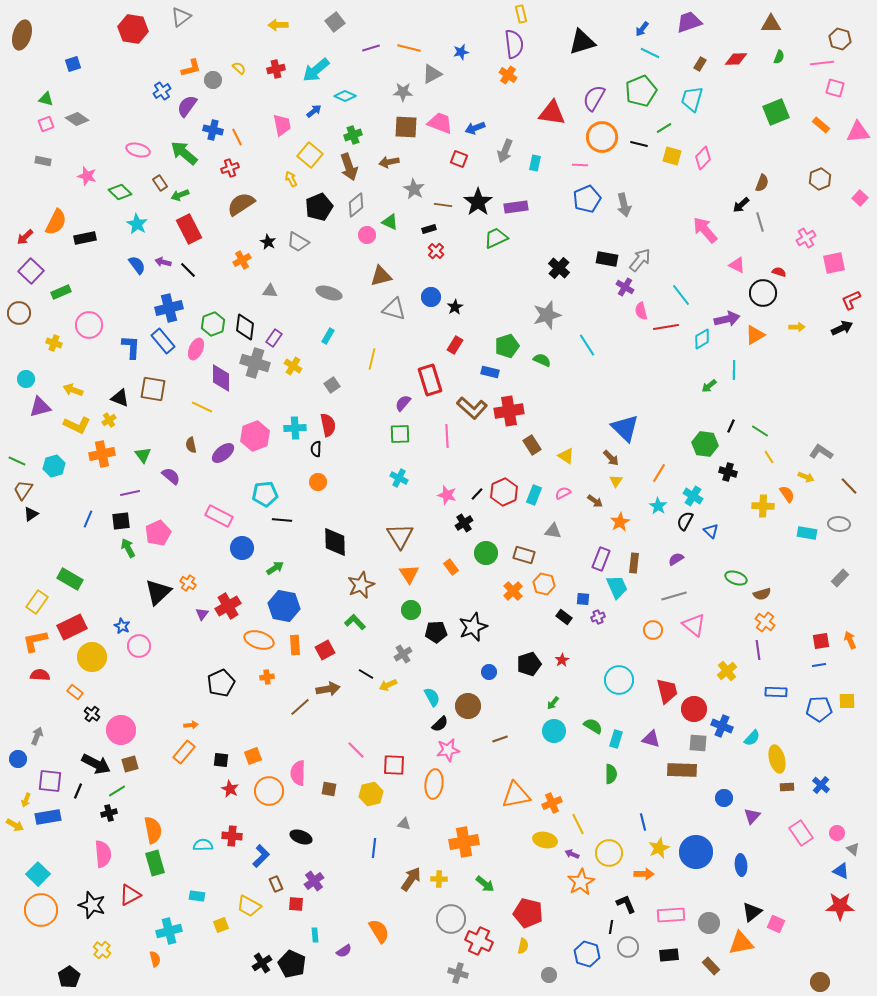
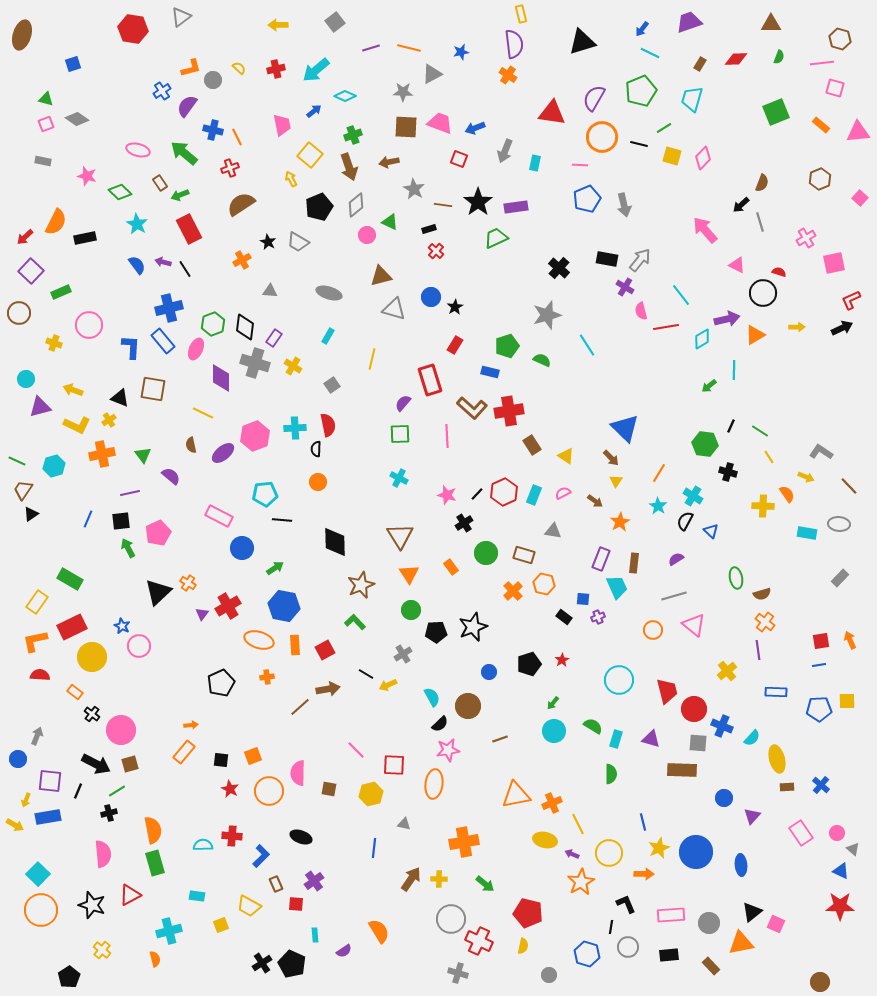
black line at (188, 270): moved 3 px left, 1 px up; rotated 12 degrees clockwise
yellow line at (202, 407): moved 1 px right, 6 px down
green ellipse at (736, 578): rotated 60 degrees clockwise
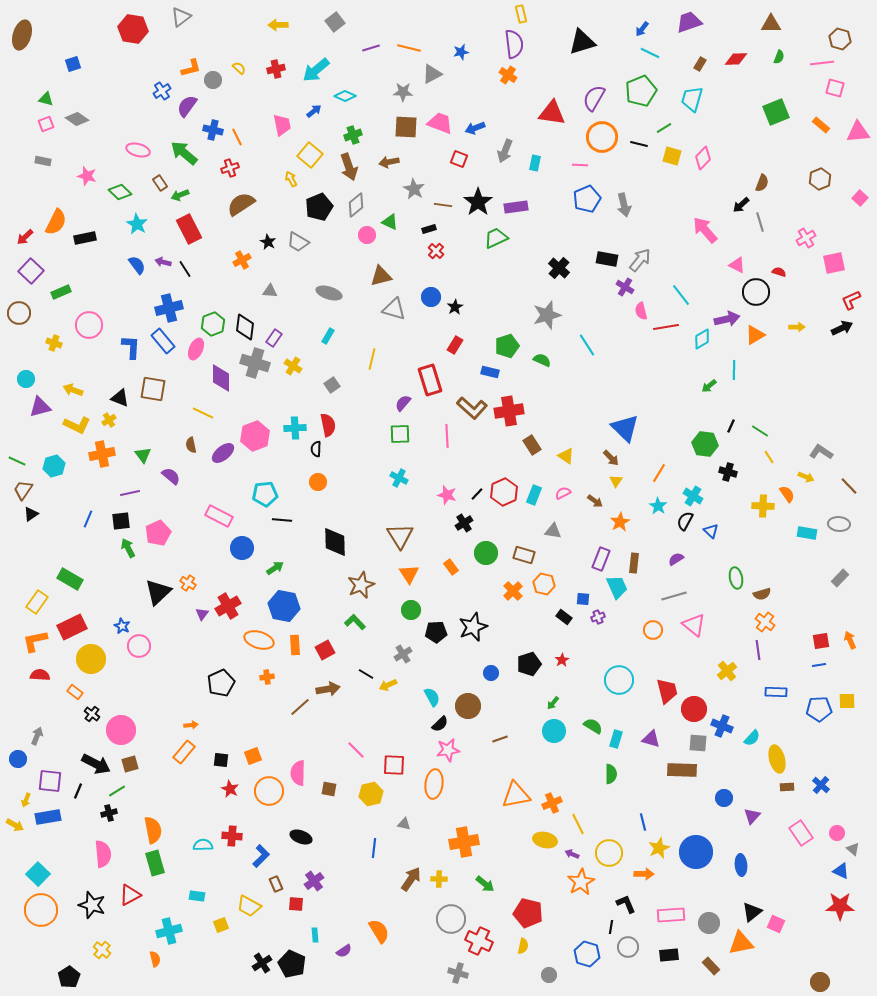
black circle at (763, 293): moved 7 px left, 1 px up
yellow circle at (92, 657): moved 1 px left, 2 px down
blue circle at (489, 672): moved 2 px right, 1 px down
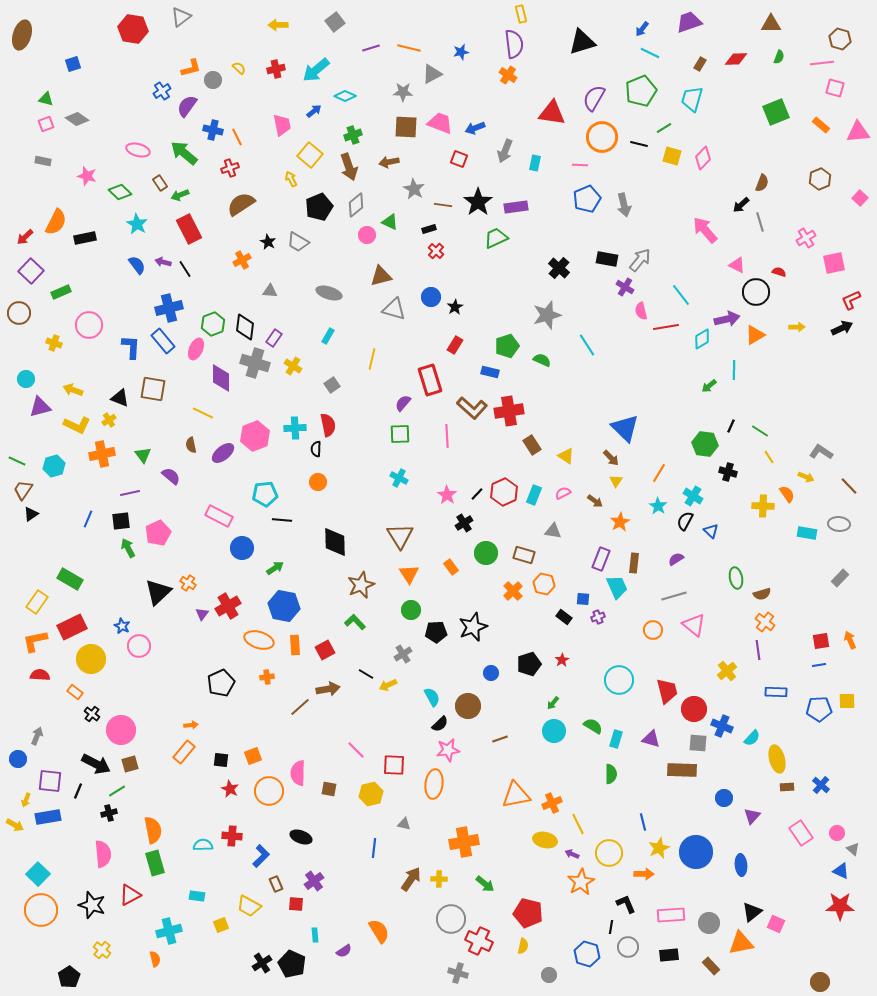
pink star at (447, 495): rotated 18 degrees clockwise
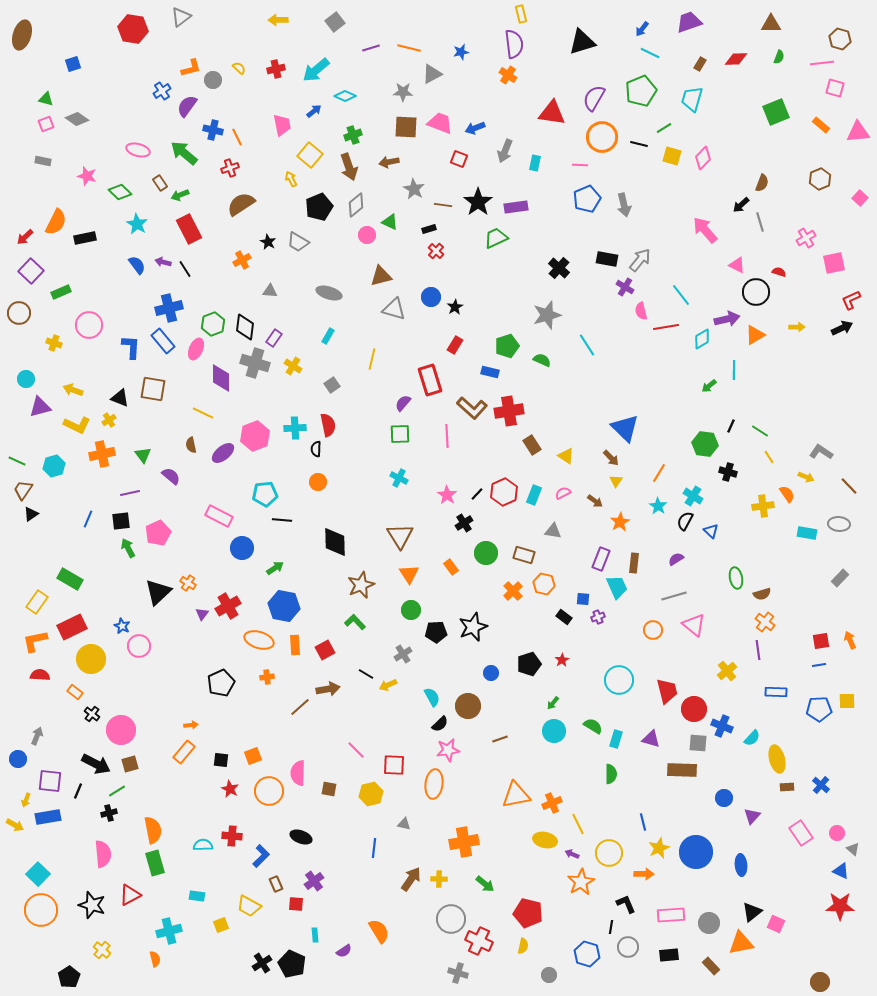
yellow arrow at (278, 25): moved 5 px up
yellow cross at (763, 506): rotated 10 degrees counterclockwise
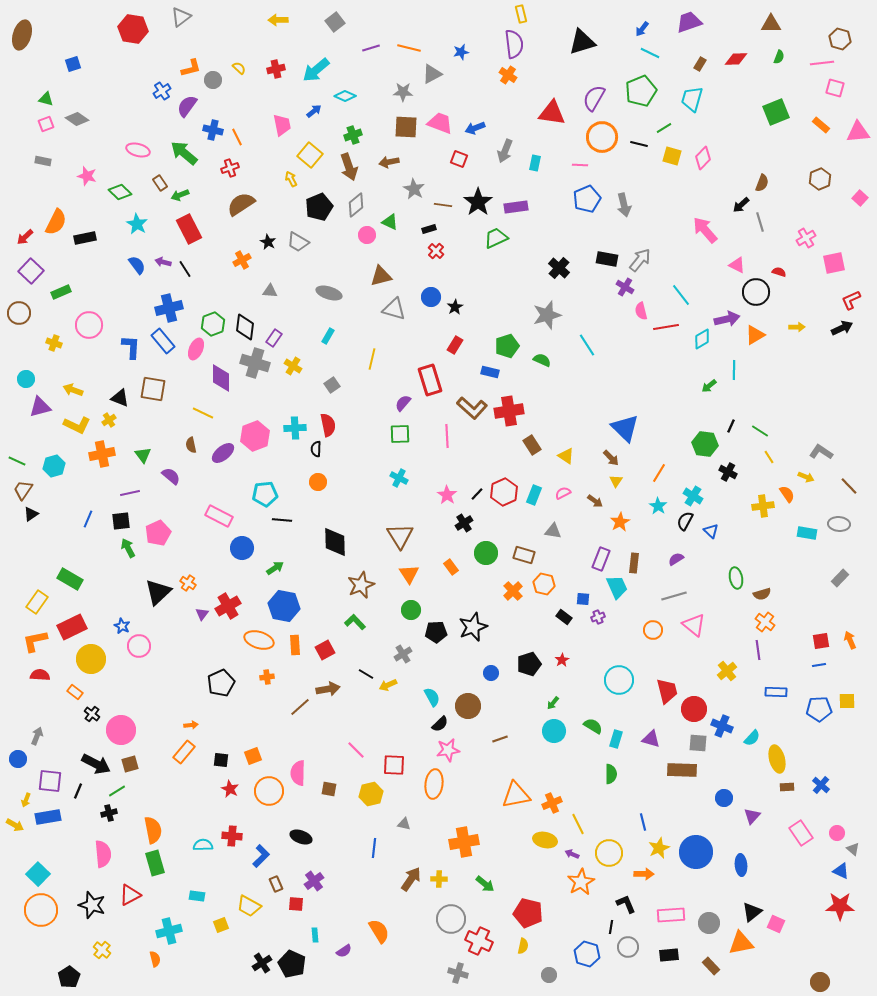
black cross at (728, 472): rotated 12 degrees clockwise
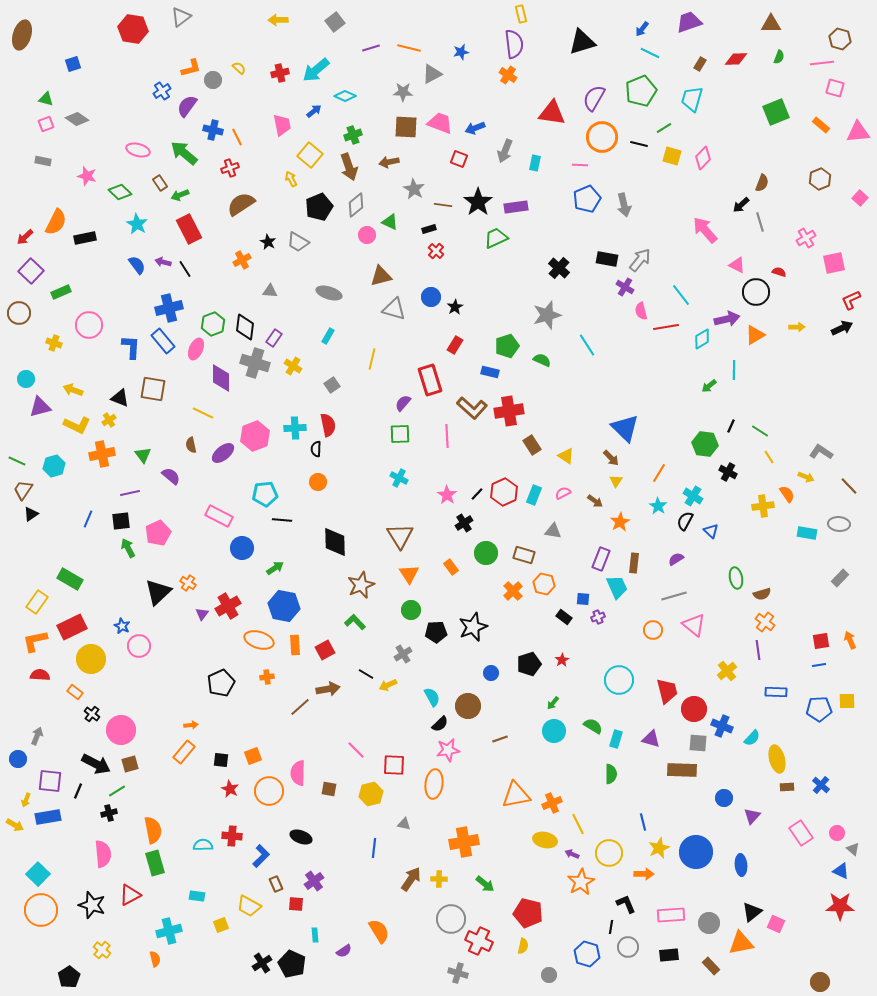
red cross at (276, 69): moved 4 px right, 4 px down
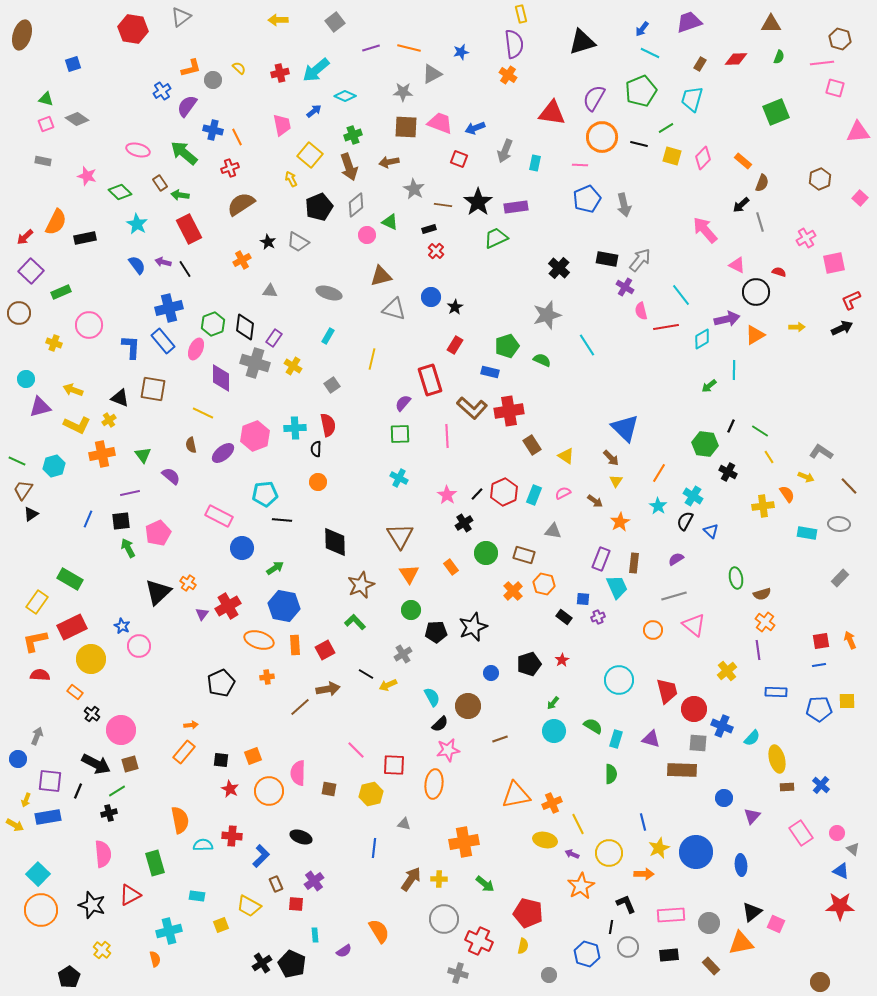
orange rectangle at (821, 125): moved 78 px left, 36 px down
green line at (664, 128): moved 2 px right
green arrow at (180, 195): rotated 30 degrees clockwise
orange semicircle at (153, 830): moved 27 px right, 10 px up
orange star at (581, 882): moved 4 px down
gray circle at (451, 919): moved 7 px left
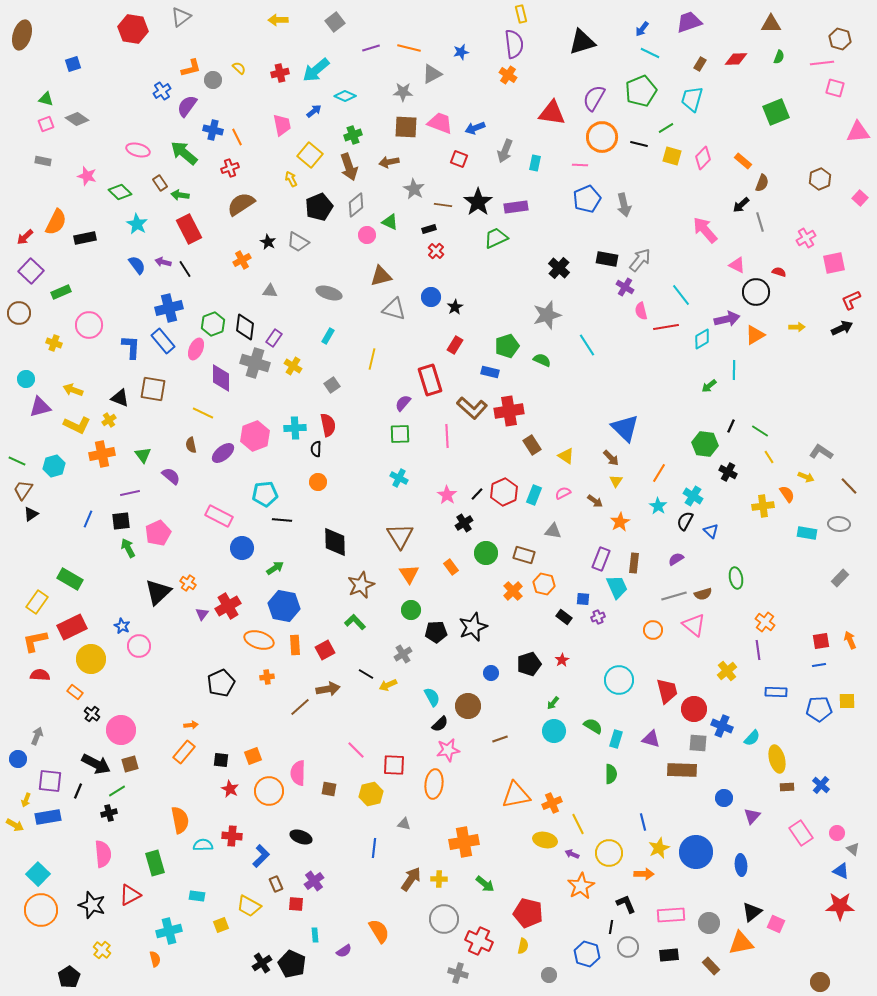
brown semicircle at (762, 594): moved 59 px left
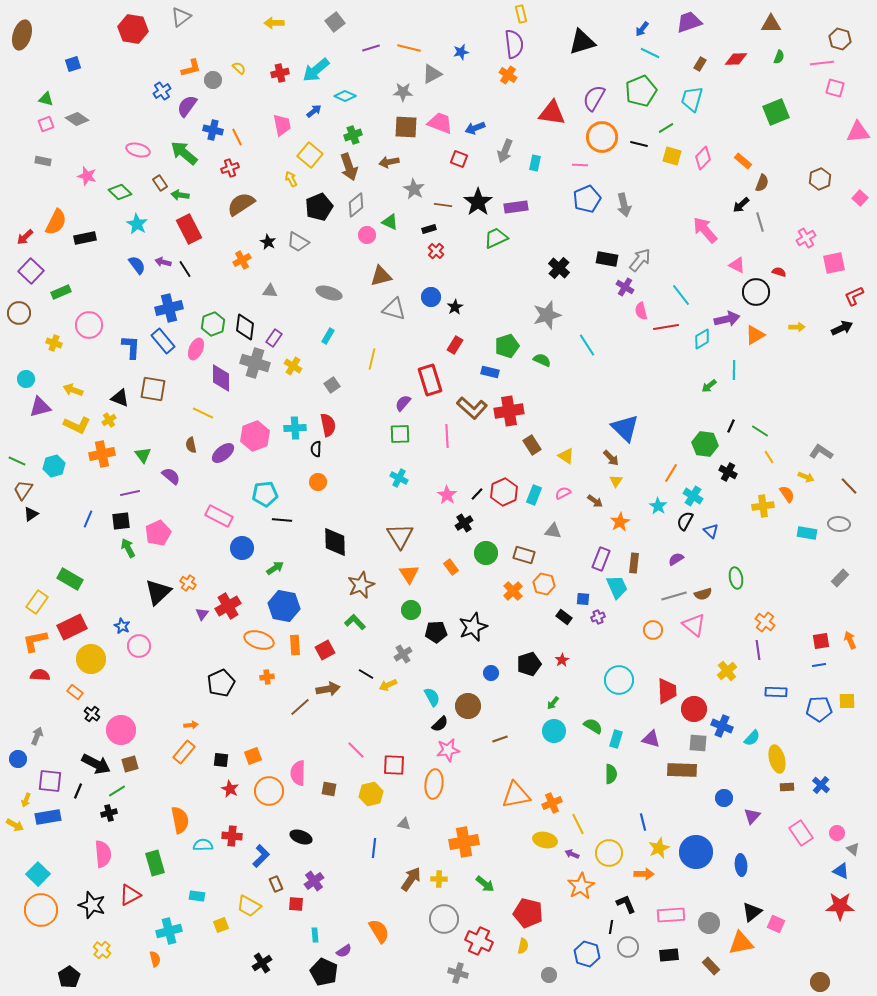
yellow arrow at (278, 20): moved 4 px left, 3 px down
red L-shape at (851, 300): moved 3 px right, 4 px up
orange line at (659, 473): moved 12 px right
red trapezoid at (667, 691): rotated 12 degrees clockwise
black pentagon at (292, 964): moved 32 px right, 8 px down
